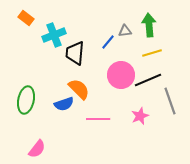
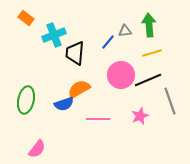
orange semicircle: rotated 75 degrees counterclockwise
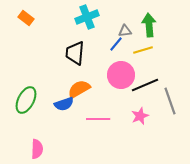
cyan cross: moved 33 px right, 18 px up
blue line: moved 8 px right, 2 px down
yellow line: moved 9 px left, 3 px up
black line: moved 3 px left, 5 px down
green ellipse: rotated 16 degrees clockwise
pink semicircle: rotated 36 degrees counterclockwise
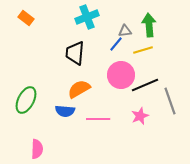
blue semicircle: moved 1 px right, 7 px down; rotated 24 degrees clockwise
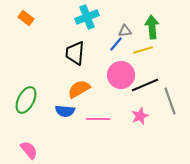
green arrow: moved 3 px right, 2 px down
pink semicircle: moved 8 px left, 1 px down; rotated 42 degrees counterclockwise
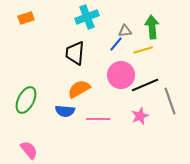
orange rectangle: rotated 56 degrees counterclockwise
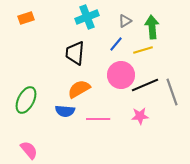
gray triangle: moved 10 px up; rotated 24 degrees counterclockwise
gray line: moved 2 px right, 9 px up
pink star: rotated 18 degrees clockwise
